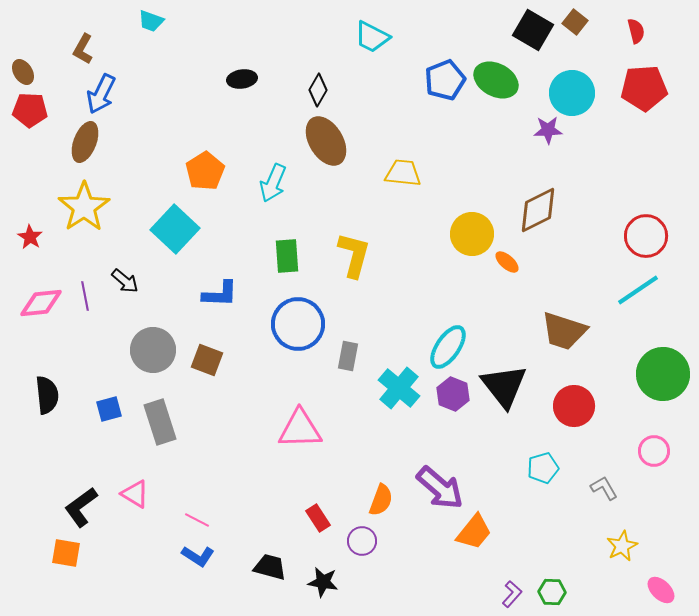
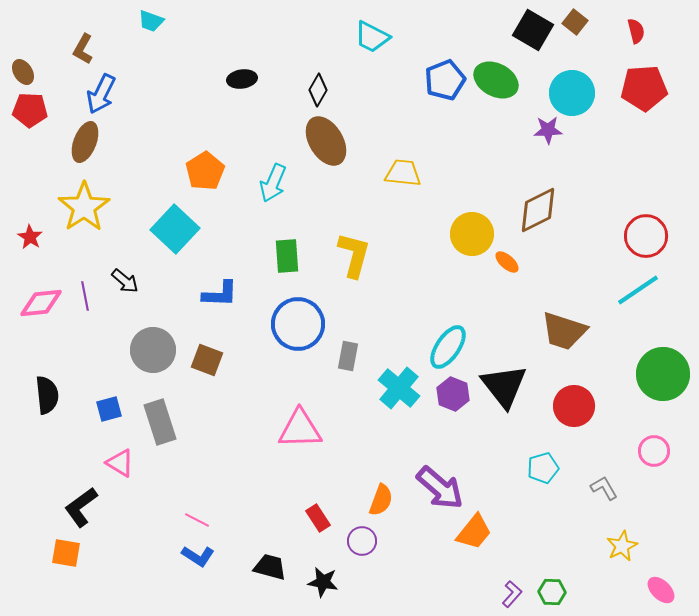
pink triangle at (135, 494): moved 15 px left, 31 px up
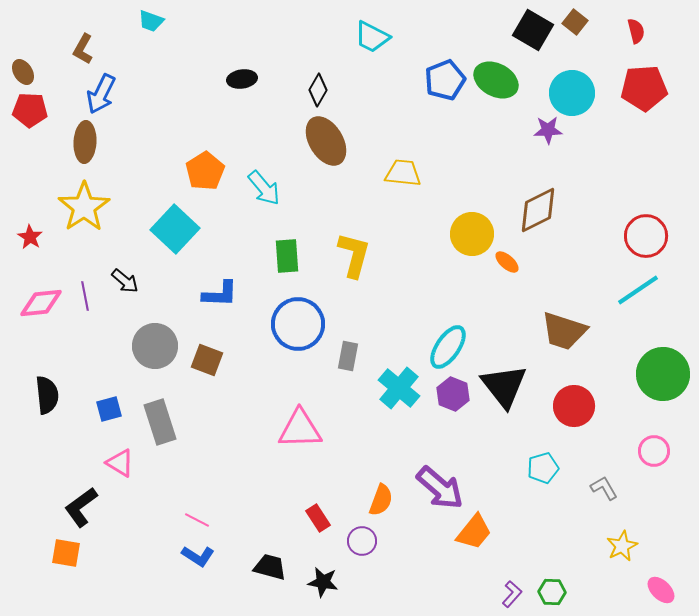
brown ellipse at (85, 142): rotated 18 degrees counterclockwise
cyan arrow at (273, 183): moved 9 px left, 5 px down; rotated 63 degrees counterclockwise
gray circle at (153, 350): moved 2 px right, 4 px up
